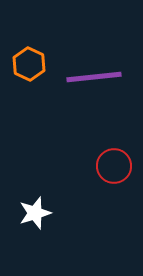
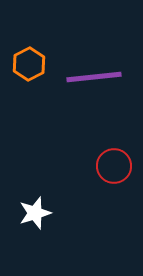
orange hexagon: rotated 8 degrees clockwise
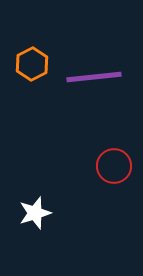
orange hexagon: moved 3 px right
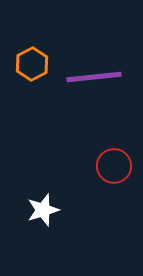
white star: moved 8 px right, 3 px up
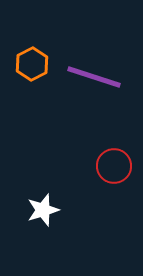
purple line: rotated 24 degrees clockwise
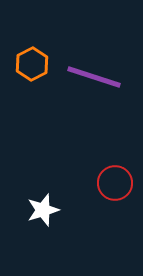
red circle: moved 1 px right, 17 px down
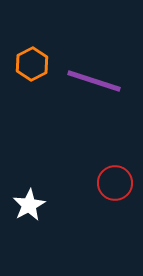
purple line: moved 4 px down
white star: moved 14 px left, 5 px up; rotated 12 degrees counterclockwise
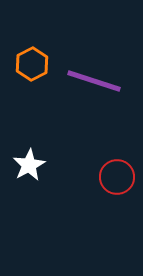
red circle: moved 2 px right, 6 px up
white star: moved 40 px up
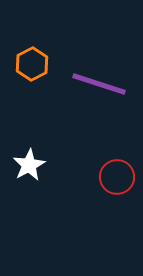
purple line: moved 5 px right, 3 px down
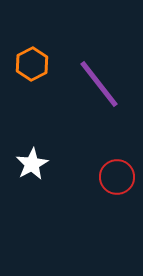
purple line: rotated 34 degrees clockwise
white star: moved 3 px right, 1 px up
